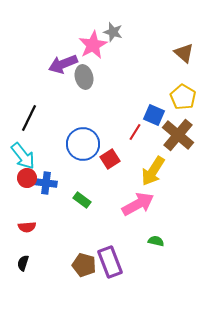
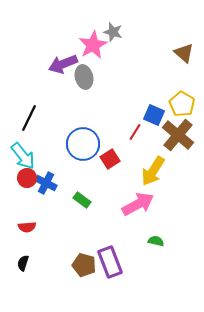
yellow pentagon: moved 1 px left, 7 px down
blue cross: rotated 20 degrees clockwise
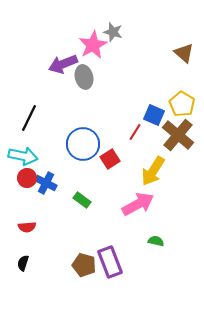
cyan arrow: rotated 40 degrees counterclockwise
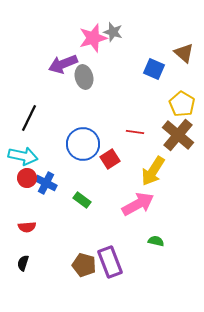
pink star: moved 7 px up; rotated 12 degrees clockwise
blue square: moved 46 px up
red line: rotated 66 degrees clockwise
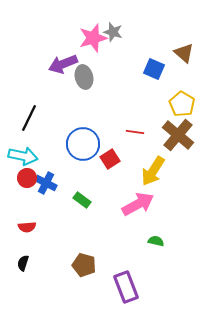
purple rectangle: moved 16 px right, 25 px down
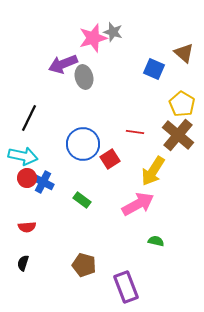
blue cross: moved 3 px left, 1 px up
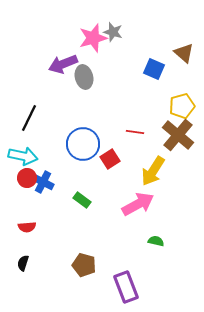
yellow pentagon: moved 2 px down; rotated 25 degrees clockwise
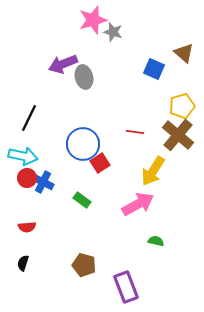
pink star: moved 18 px up
red square: moved 10 px left, 4 px down
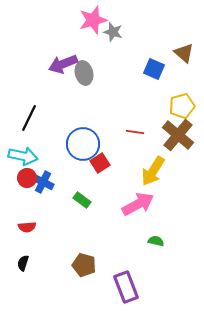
gray ellipse: moved 4 px up
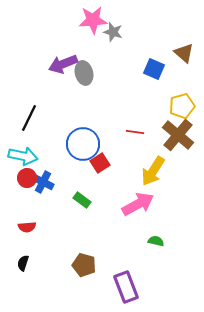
pink star: rotated 12 degrees clockwise
